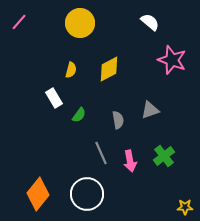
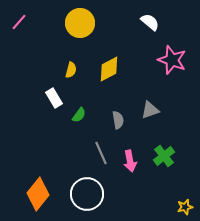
yellow star: rotated 14 degrees counterclockwise
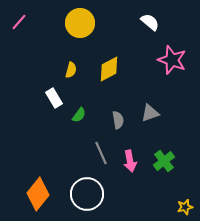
gray triangle: moved 3 px down
green cross: moved 5 px down
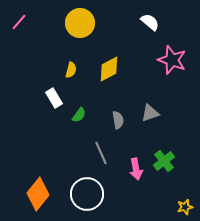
pink arrow: moved 6 px right, 8 px down
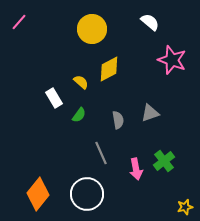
yellow circle: moved 12 px right, 6 px down
yellow semicircle: moved 10 px right, 12 px down; rotated 63 degrees counterclockwise
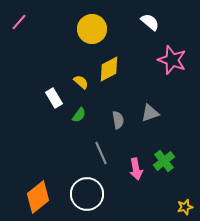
orange diamond: moved 3 px down; rotated 12 degrees clockwise
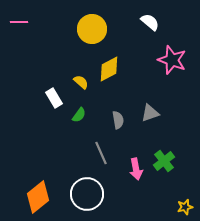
pink line: rotated 48 degrees clockwise
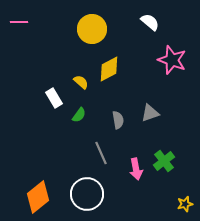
yellow star: moved 3 px up
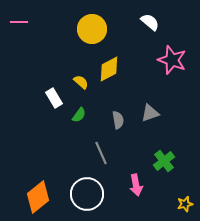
pink arrow: moved 16 px down
